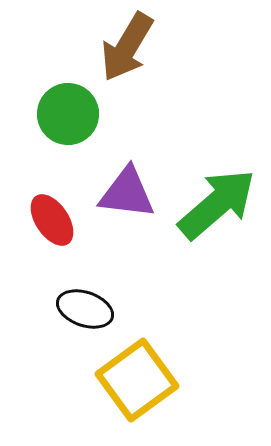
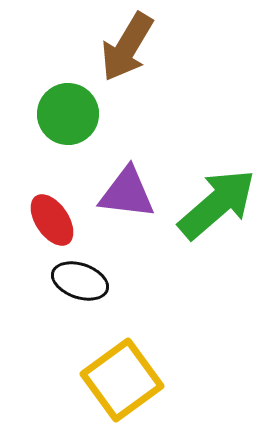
black ellipse: moved 5 px left, 28 px up
yellow square: moved 15 px left
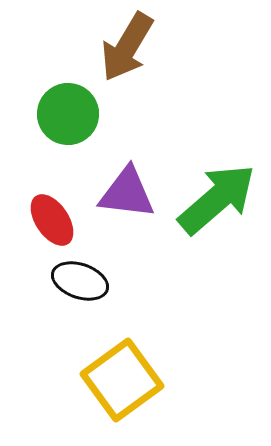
green arrow: moved 5 px up
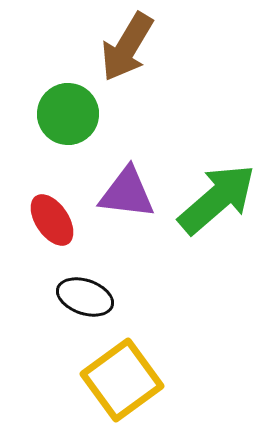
black ellipse: moved 5 px right, 16 px down
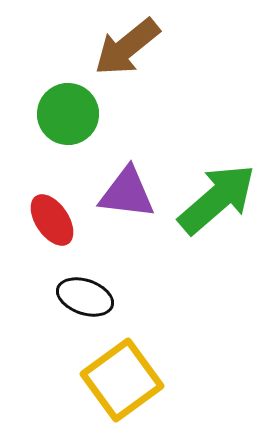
brown arrow: rotated 20 degrees clockwise
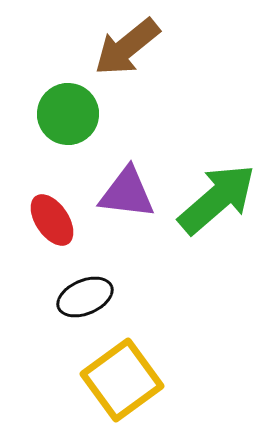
black ellipse: rotated 42 degrees counterclockwise
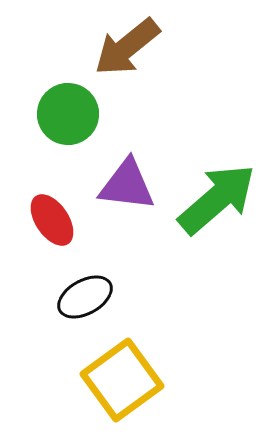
purple triangle: moved 8 px up
black ellipse: rotated 6 degrees counterclockwise
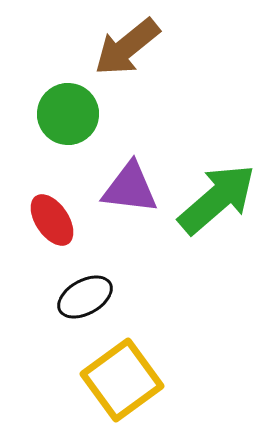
purple triangle: moved 3 px right, 3 px down
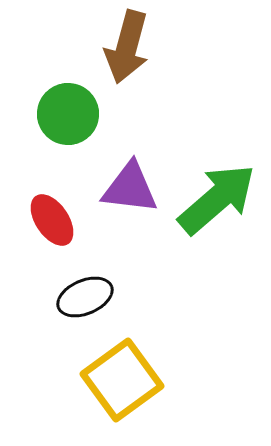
brown arrow: rotated 36 degrees counterclockwise
black ellipse: rotated 6 degrees clockwise
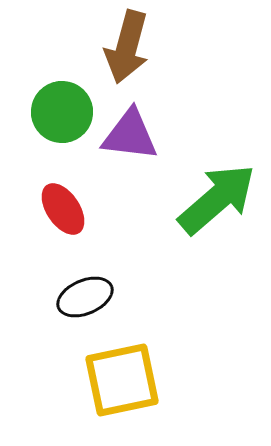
green circle: moved 6 px left, 2 px up
purple triangle: moved 53 px up
red ellipse: moved 11 px right, 11 px up
yellow square: rotated 24 degrees clockwise
